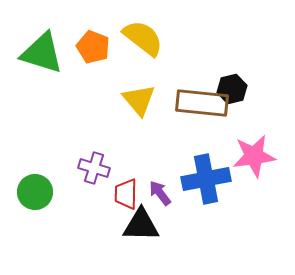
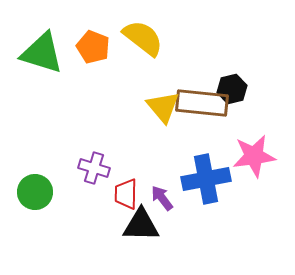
yellow triangle: moved 24 px right, 7 px down
purple arrow: moved 2 px right, 5 px down
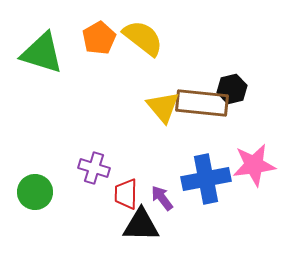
orange pentagon: moved 6 px right, 9 px up; rotated 20 degrees clockwise
pink star: moved 9 px down
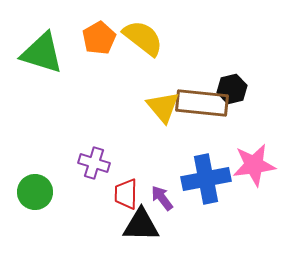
purple cross: moved 5 px up
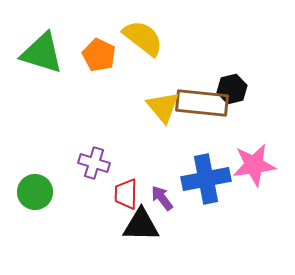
orange pentagon: moved 17 px down; rotated 16 degrees counterclockwise
